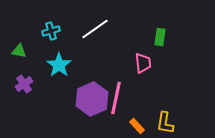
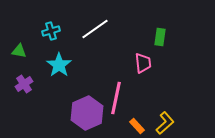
purple hexagon: moved 5 px left, 14 px down
yellow L-shape: rotated 140 degrees counterclockwise
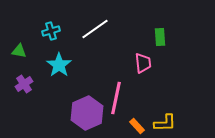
green rectangle: rotated 12 degrees counterclockwise
yellow L-shape: rotated 40 degrees clockwise
